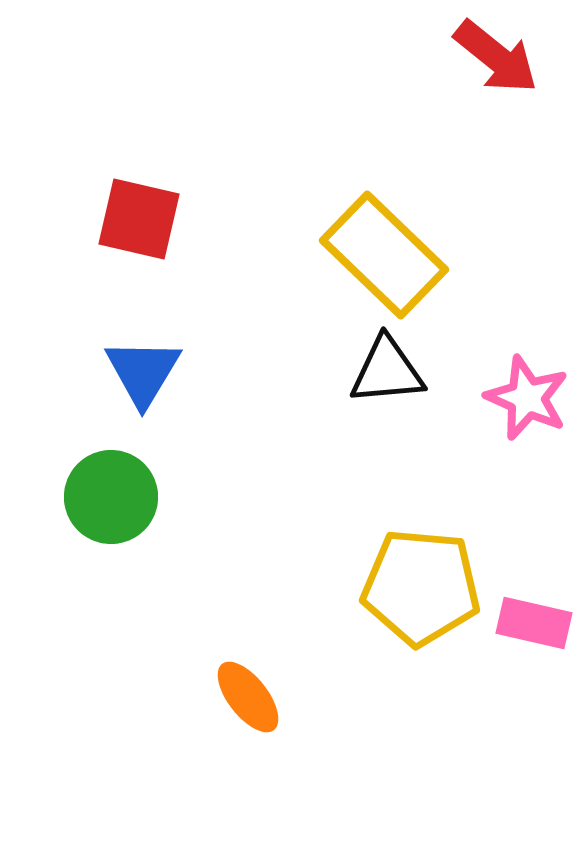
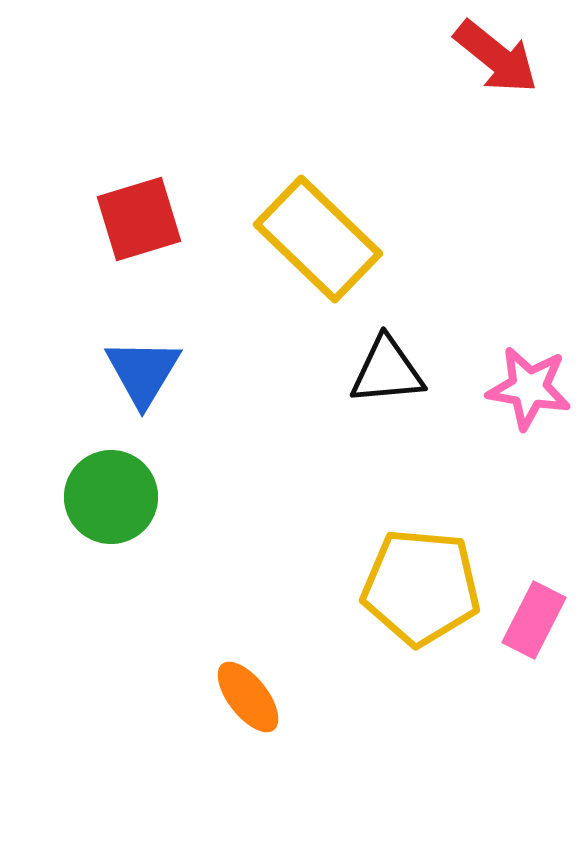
red square: rotated 30 degrees counterclockwise
yellow rectangle: moved 66 px left, 16 px up
pink star: moved 2 px right, 10 px up; rotated 14 degrees counterclockwise
pink rectangle: moved 3 px up; rotated 76 degrees counterclockwise
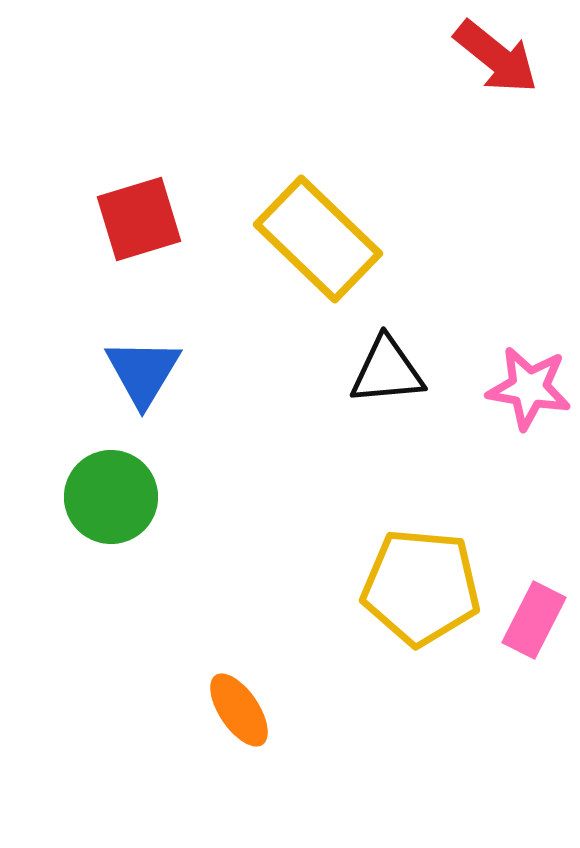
orange ellipse: moved 9 px left, 13 px down; rotated 4 degrees clockwise
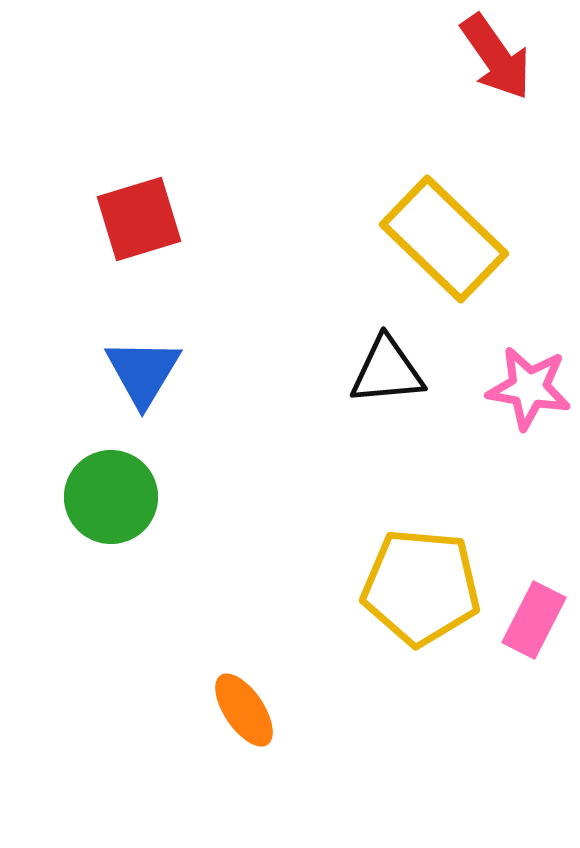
red arrow: rotated 16 degrees clockwise
yellow rectangle: moved 126 px right
orange ellipse: moved 5 px right
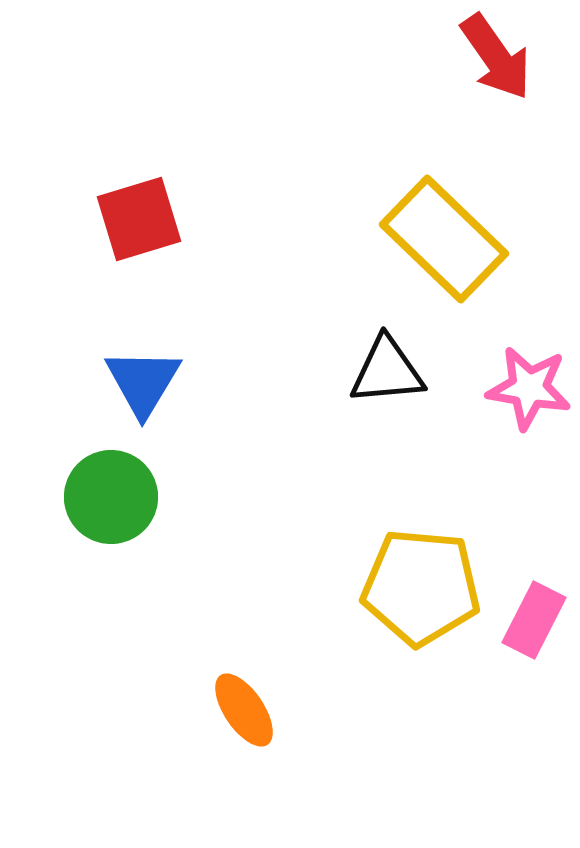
blue triangle: moved 10 px down
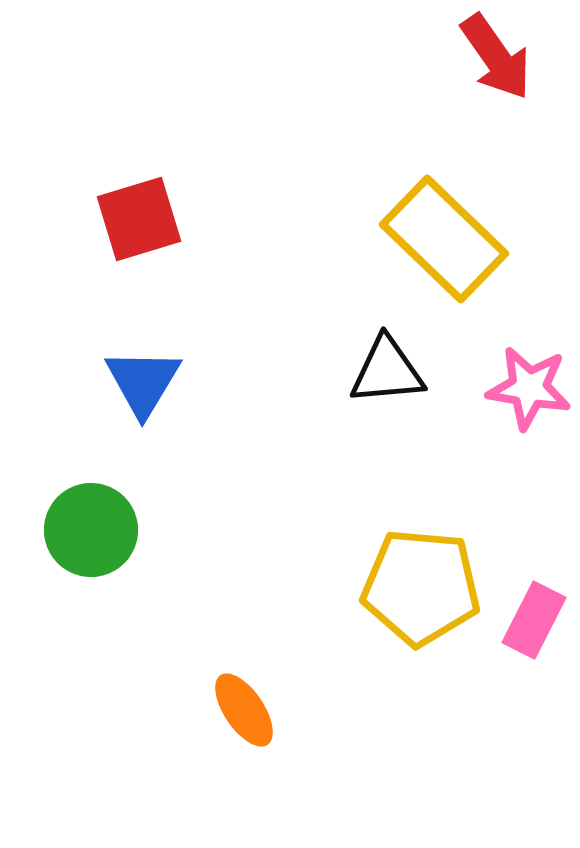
green circle: moved 20 px left, 33 px down
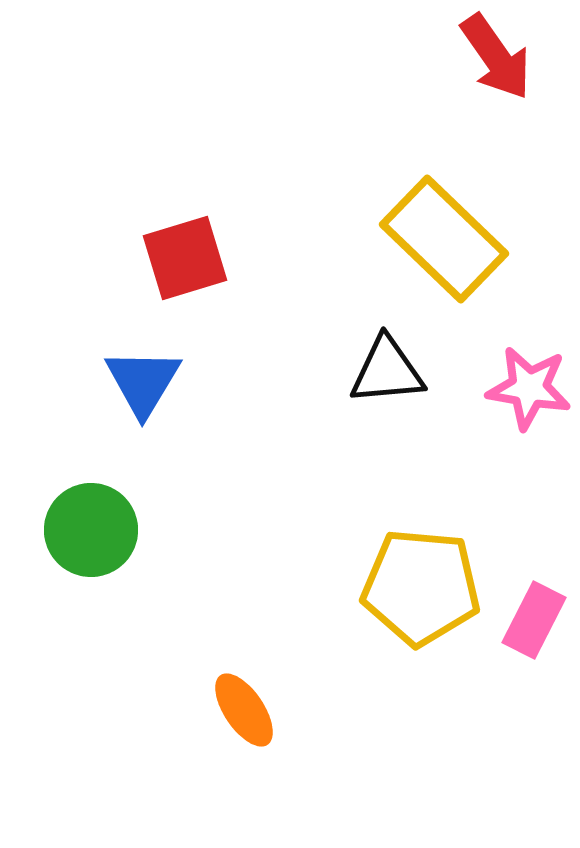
red square: moved 46 px right, 39 px down
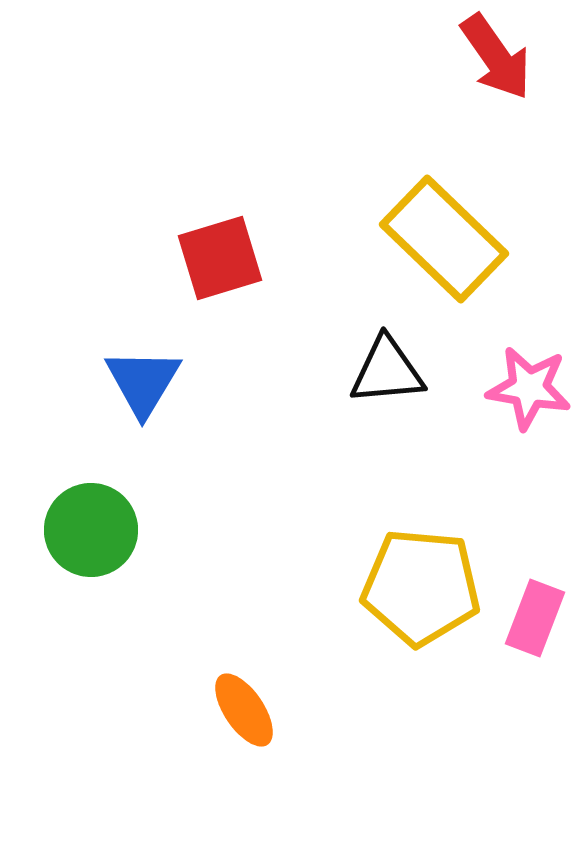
red square: moved 35 px right
pink rectangle: moved 1 px right, 2 px up; rotated 6 degrees counterclockwise
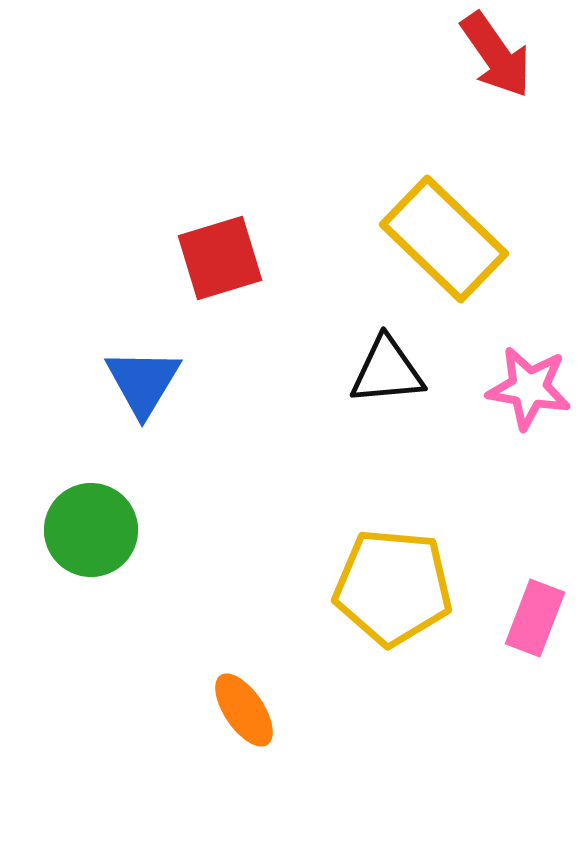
red arrow: moved 2 px up
yellow pentagon: moved 28 px left
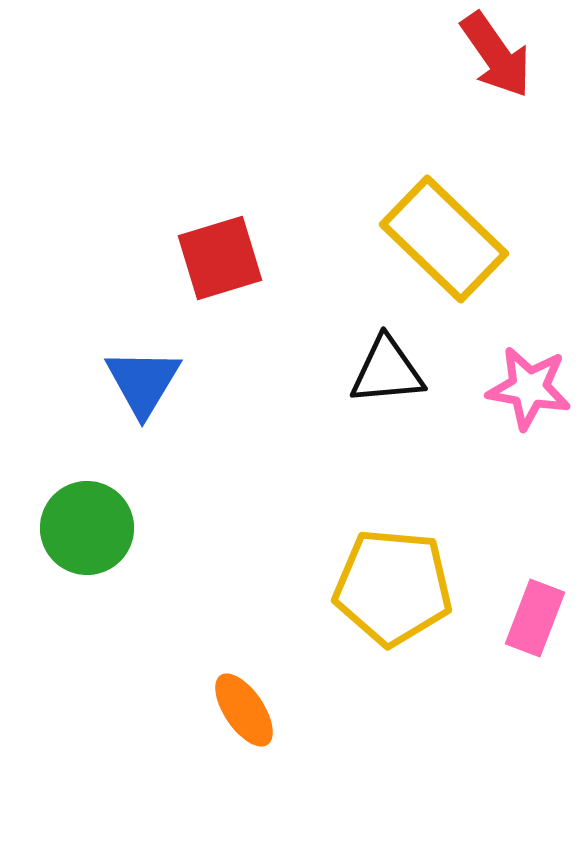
green circle: moved 4 px left, 2 px up
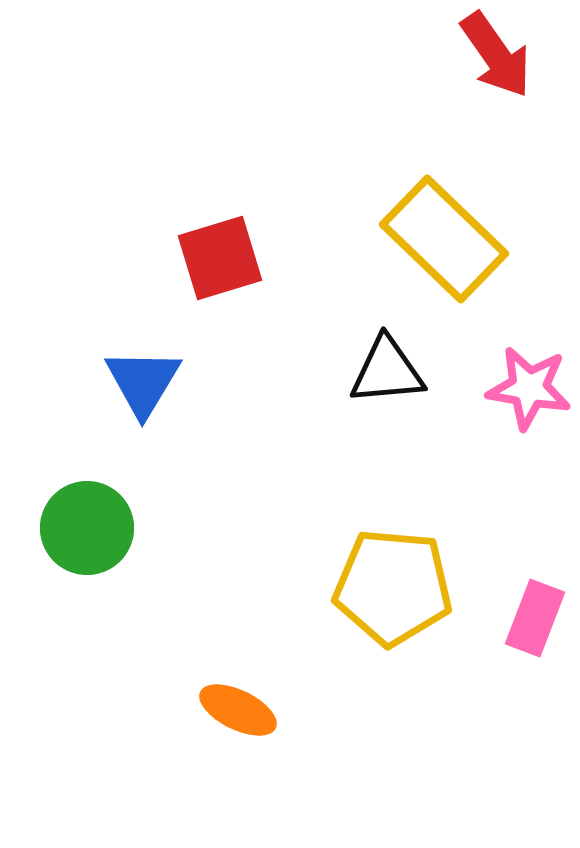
orange ellipse: moved 6 px left; rotated 30 degrees counterclockwise
